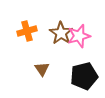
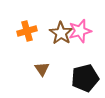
pink star: moved 1 px right, 5 px up
black pentagon: moved 1 px right, 2 px down
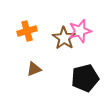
brown star: moved 3 px right, 5 px down
brown triangle: moved 8 px left; rotated 42 degrees clockwise
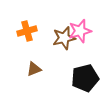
brown star: rotated 25 degrees clockwise
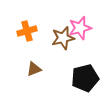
pink star: moved 3 px up
brown star: moved 1 px left
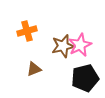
pink star: moved 17 px down; rotated 10 degrees counterclockwise
brown star: moved 8 px down
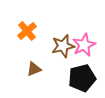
orange cross: rotated 24 degrees counterclockwise
pink star: moved 4 px right
black pentagon: moved 3 px left
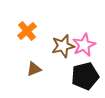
black pentagon: moved 3 px right, 2 px up
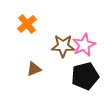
orange cross: moved 7 px up
brown star: rotated 15 degrees clockwise
